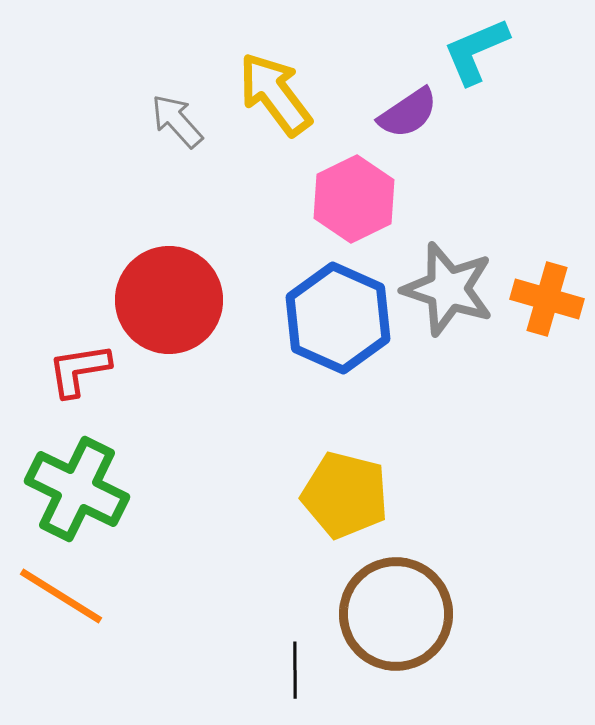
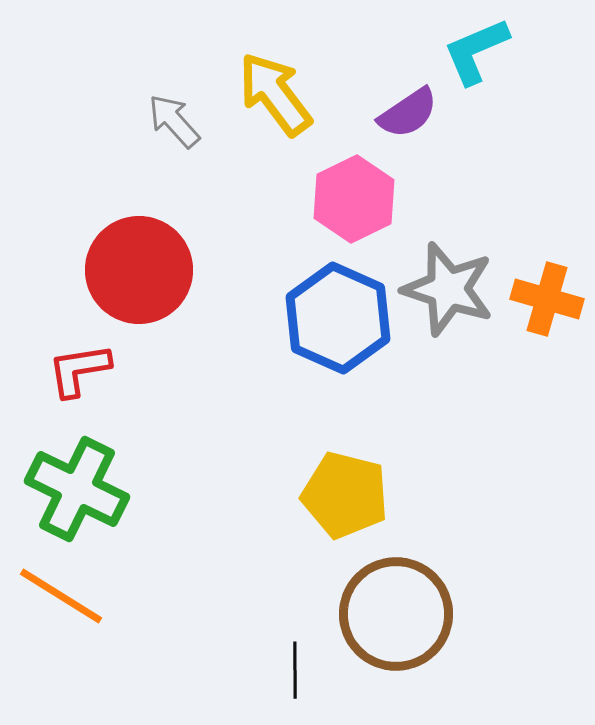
gray arrow: moved 3 px left
red circle: moved 30 px left, 30 px up
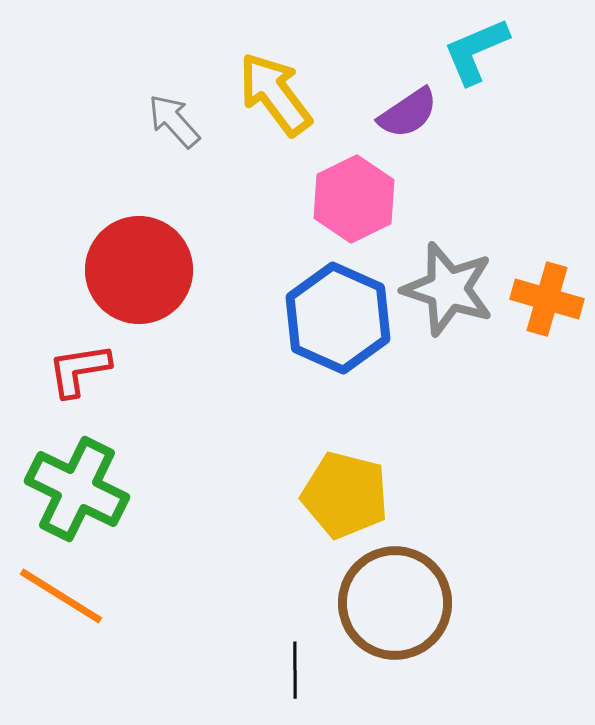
brown circle: moved 1 px left, 11 px up
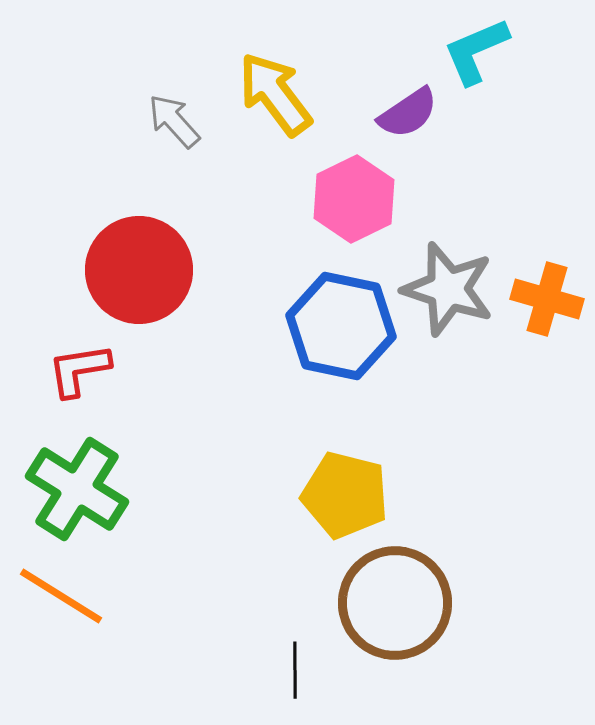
blue hexagon: moved 3 px right, 8 px down; rotated 12 degrees counterclockwise
green cross: rotated 6 degrees clockwise
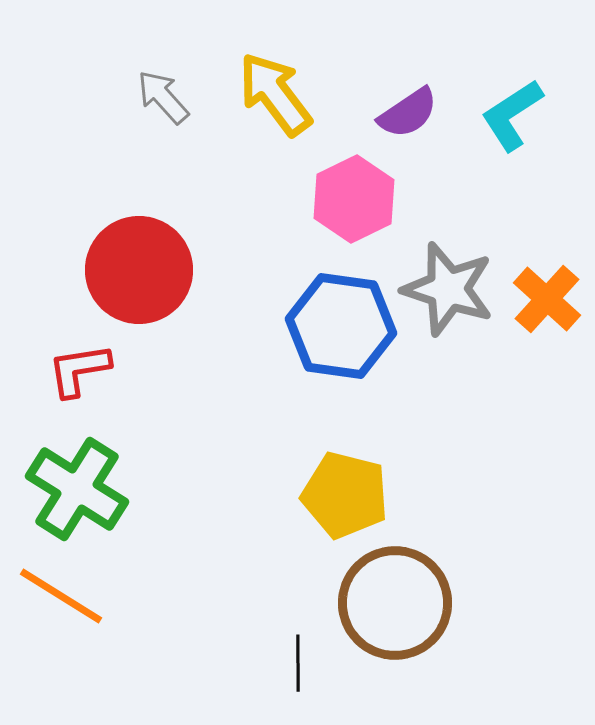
cyan L-shape: moved 36 px right, 64 px down; rotated 10 degrees counterclockwise
gray arrow: moved 11 px left, 24 px up
orange cross: rotated 26 degrees clockwise
blue hexagon: rotated 4 degrees counterclockwise
black line: moved 3 px right, 7 px up
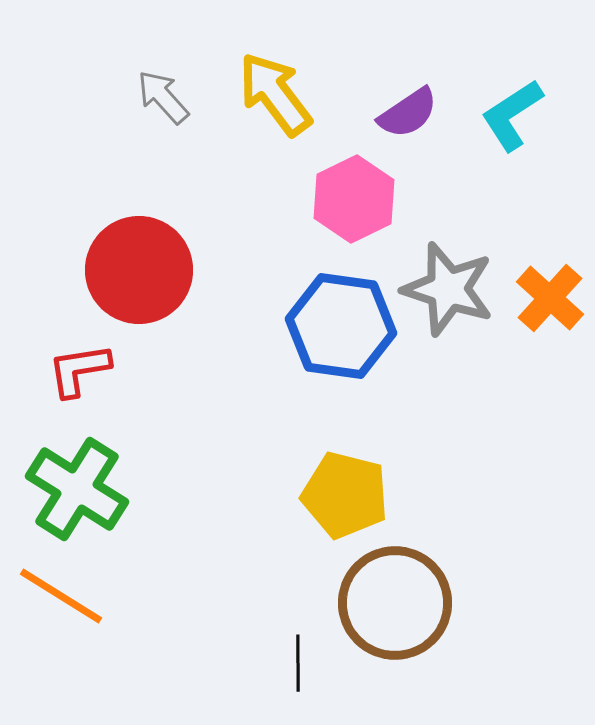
orange cross: moved 3 px right, 1 px up
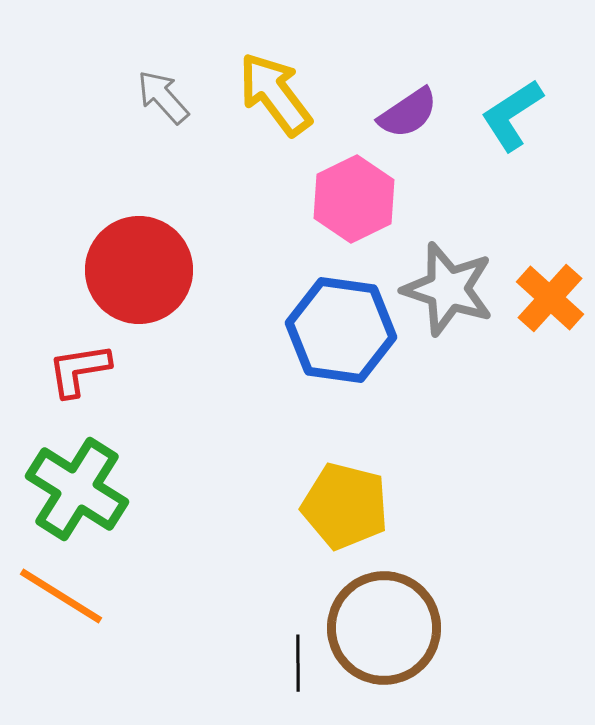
blue hexagon: moved 4 px down
yellow pentagon: moved 11 px down
brown circle: moved 11 px left, 25 px down
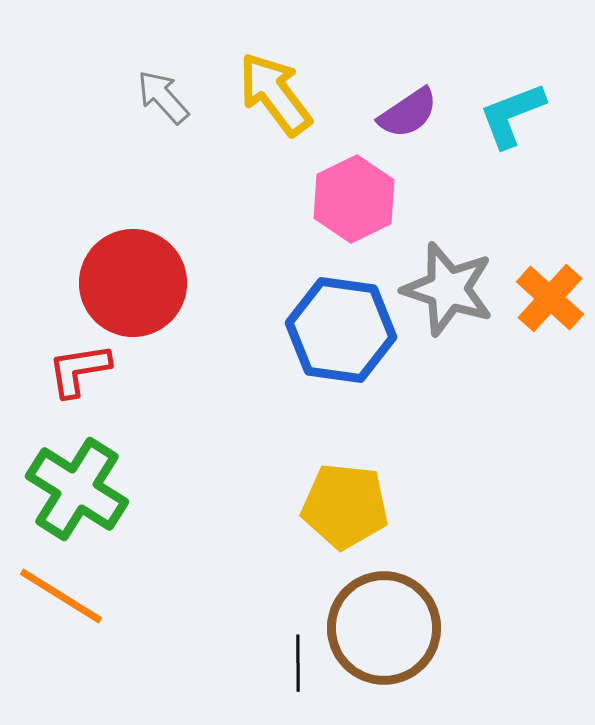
cyan L-shape: rotated 12 degrees clockwise
red circle: moved 6 px left, 13 px down
yellow pentagon: rotated 8 degrees counterclockwise
